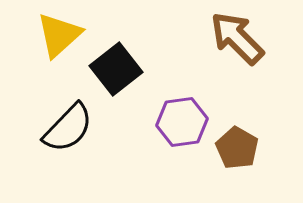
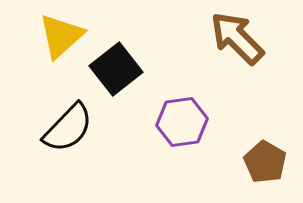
yellow triangle: moved 2 px right, 1 px down
brown pentagon: moved 28 px right, 14 px down
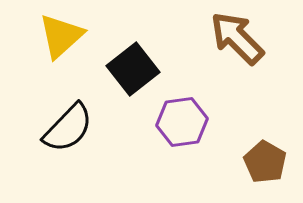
black square: moved 17 px right
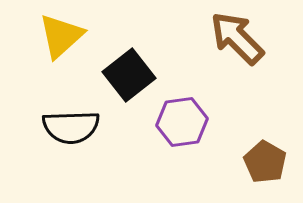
black square: moved 4 px left, 6 px down
black semicircle: moved 3 px right, 1 px up; rotated 44 degrees clockwise
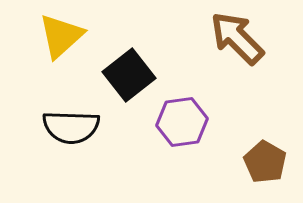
black semicircle: rotated 4 degrees clockwise
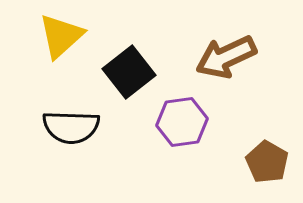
brown arrow: moved 11 px left, 19 px down; rotated 70 degrees counterclockwise
black square: moved 3 px up
brown pentagon: moved 2 px right
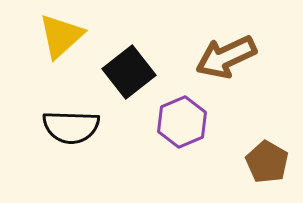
purple hexagon: rotated 15 degrees counterclockwise
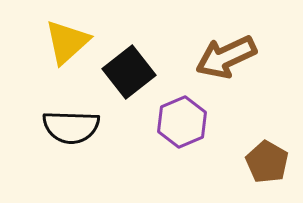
yellow triangle: moved 6 px right, 6 px down
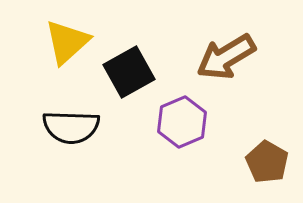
brown arrow: rotated 6 degrees counterclockwise
black square: rotated 9 degrees clockwise
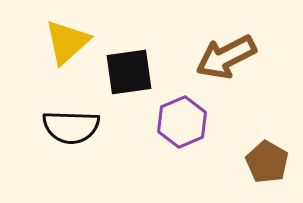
brown arrow: rotated 4 degrees clockwise
black square: rotated 21 degrees clockwise
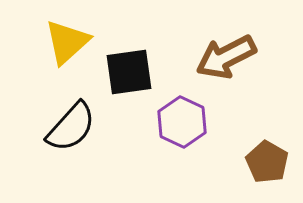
purple hexagon: rotated 12 degrees counterclockwise
black semicircle: rotated 50 degrees counterclockwise
